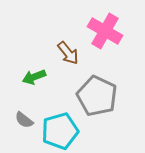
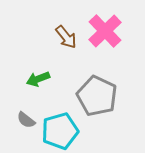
pink cross: rotated 16 degrees clockwise
brown arrow: moved 2 px left, 16 px up
green arrow: moved 4 px right, 2 px down
gray semicircle: moved 2 px right
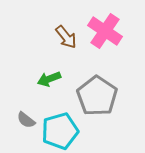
pink cross: rotated 12 degrees counterclockwise
green arrow: moved 11 px right
gray pentagon: rotated 9 degrees clockwise
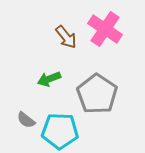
pink cross: moved 2 px up
gray pentagon: moved 2 px up
cyan pentagon: rotated 18 degrees clockwise
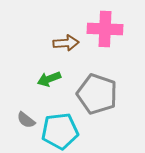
pink cross: rotated 32 degrees counterclockwise
brown arrow: moved 6 px down; rotated 55 degrees counterclockwise
gray pentagon: rotated 15 degrees counterclockwise
cyan pentagon: rotated 9 degrees counterclockwise
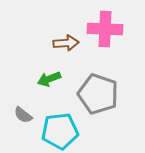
gray pentagon: moved 1 px right
gray semicircle: moved 3 px left, 5 px up
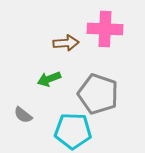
cyan pentagon: moved 13 px right; rotated 9 degrees clockwise
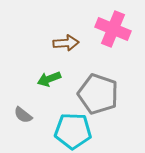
pink cross: moved 8 px right; rotated 20 degrees clockwise
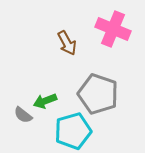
brown arrow: moved 1 px right; rotated 65 degrees clockwise
green arrow: moved 4 px left, 22 px down
cyan pentagon: rotated 18 degrees counterclockwise
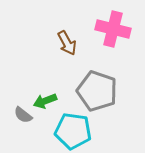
pink cross: rotated 8 degrees counterclockwise
gray pentagon: moved 1 px left, 3 px up
cyan pentagon: rotated 24 degrees clockwise
